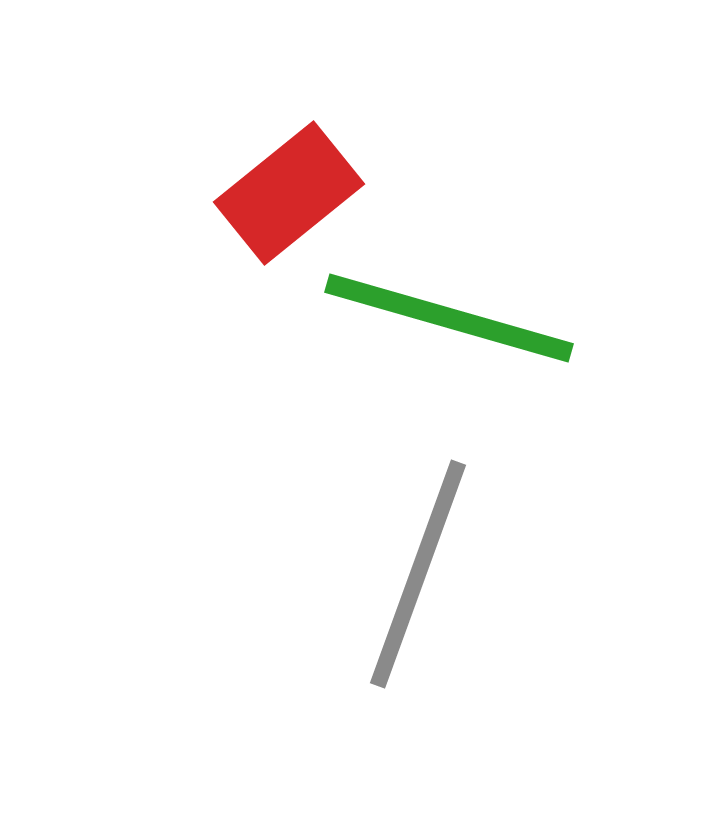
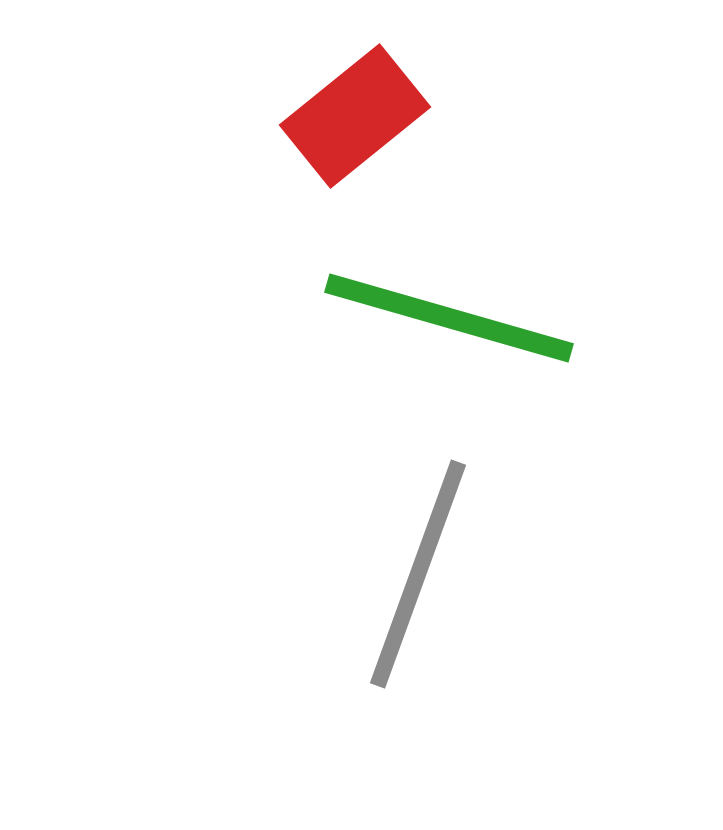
red rectangle: moved 66 px right, 77 px up
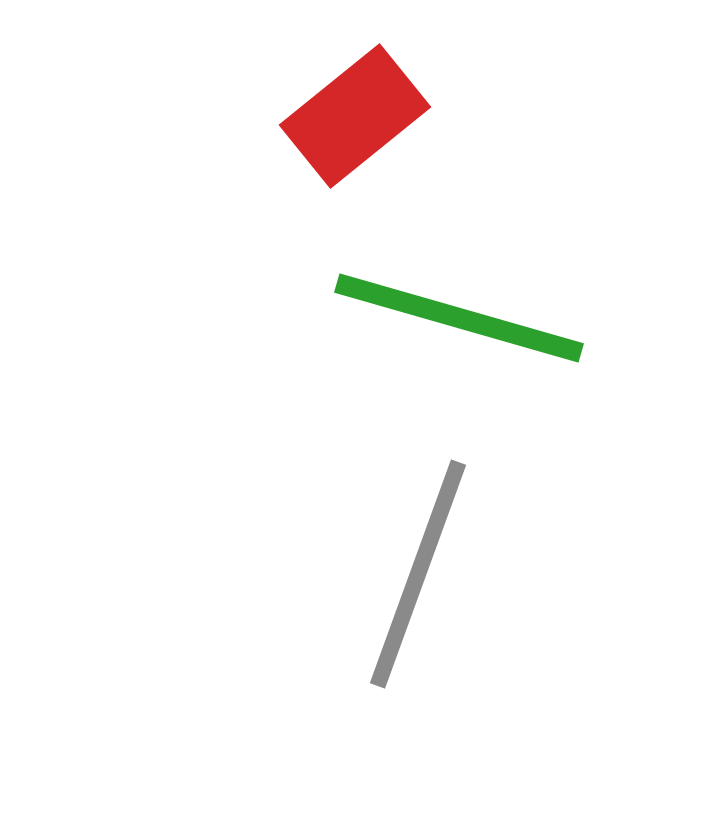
green line: moved 10 px right
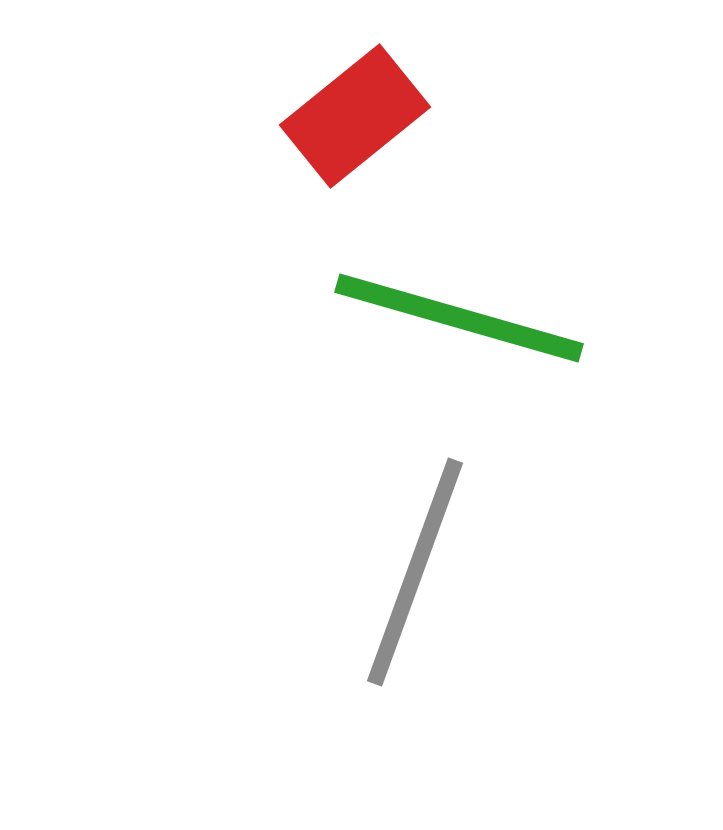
gray line: moved 3 px left, 2 px up
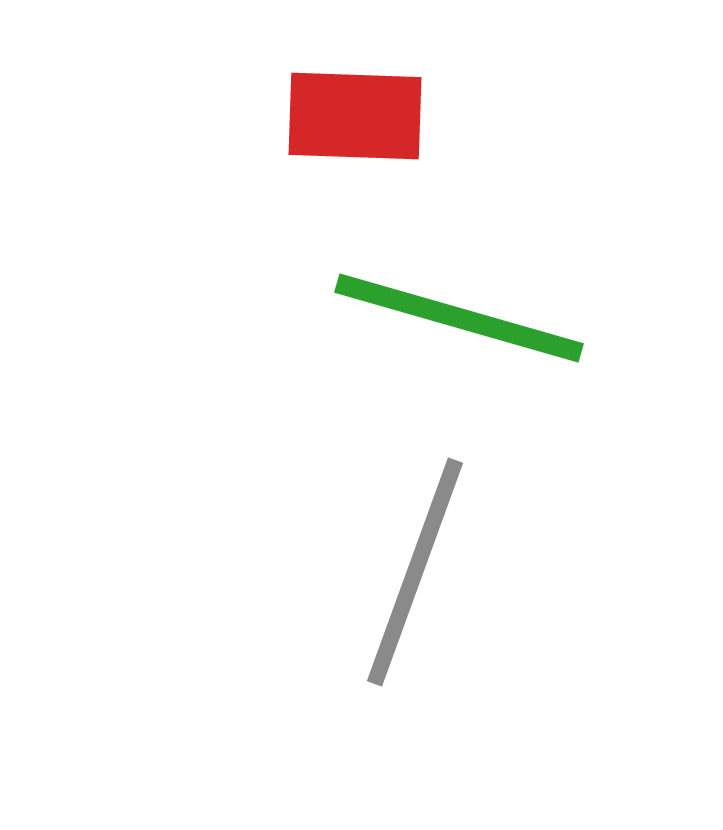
red rectangle: rotated 41 degrees clockwise
